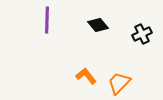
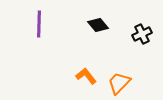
purple line: moved 8 px left, 4 px down
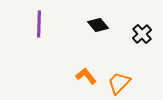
black cross: rotated 18 degrees counterclockwise
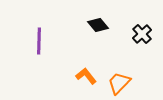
purple line: moved 17 px down
